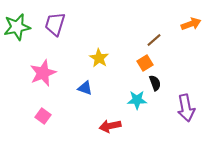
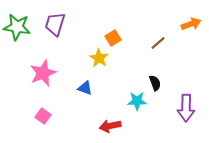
green star: rotated 20 degrees clockwise
brown line: moved 4 px right, 3 px down
orange square: moved 32 px left, 25 px up
cyan star: moved 1 px down
purple arrow: rotated 12 degrees clockwise
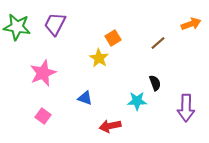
purple trapezoid: rotated 10 degrees clockwise
blue triangle: moved 10 px down
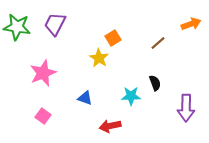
cyan star: moved 6 px left, 5 px up
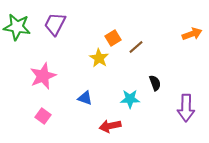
orange arrow: moved 1 px right, 10 px down
brown line: moved 22 px left, 4 px down
pink star: moved 3 px down
cyan star: moved 1 px left, 3 px down
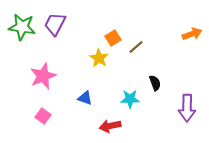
green star: moved 5 px right
purple arrow: moved 1 px right
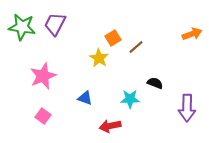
black semicircle: rotated 49 degrees counterclockwise
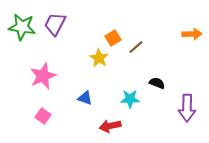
orange arrow: rotated 18 degrees clockwise
black semicircle: moved 2 px right
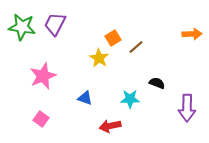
pink square: moved 2 px left, 3 px down
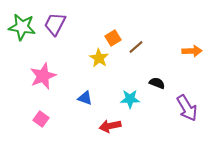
orange arrow: moved 17 px down
purple arrow: rotated 32 degrees counterclockwise
